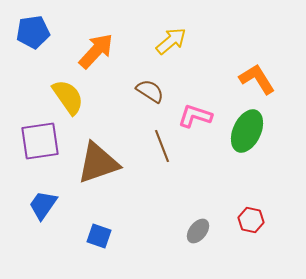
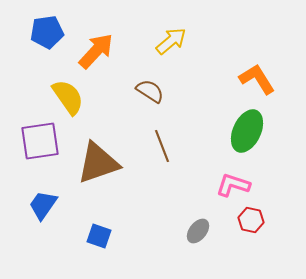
blue pentagon: moved 14 px right
pink L-shape: moved 38 px right, 69 px down
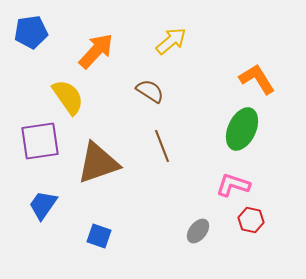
blue pentagon: moved 16 px left
green ellipse: moved 5 px left, 2 px up
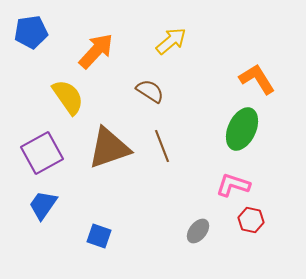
purple square: moved 2 px right, 12 px down; rotated 21 degrees counterclockwise
brown triangle: moved 11 px right, 15 px up
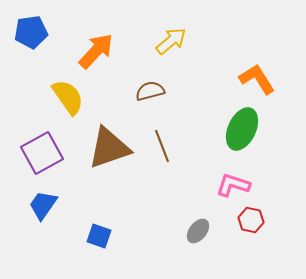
brown semicircle: rotated 48 degrees counterclockwise
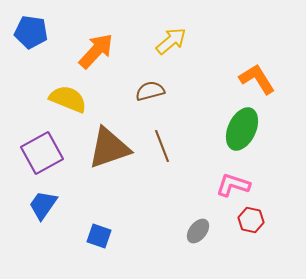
blue pentagon: rotated 16 degrees clockwise
yellow semicircle: moved 2 px down; rotated 33 degrees counterclockwise
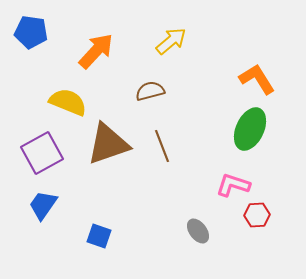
yellow semicircle: moved 3 px down
green ellipse: moved 8 px right
brown triangle: moved 1 px left, 4 px up
red hexagon: moved 6 px right, 5 px up; rotated 15 degrees counterclockwise
gray ellipse: rotated 75 degrees counterclockwise
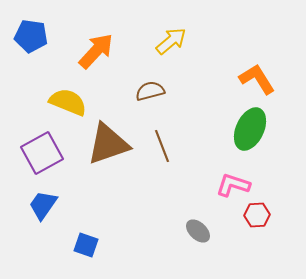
blue pentagon: moved 4 px down
gray ellipse: rotated 10 degrees counterclockwise
blue square: moved 13 px left, 9 px down
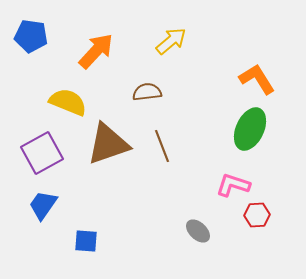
brown semicircle: moved 3 px left, 1 px down; rotated 8 degrees clockwise
blue square: moved 4 px up; rotated 15 degrees counterclockwise
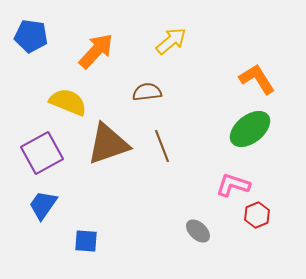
green ellipse: rotated 27 degrees clockwise
red hexagon: rotated 20 degrees counterclockwise
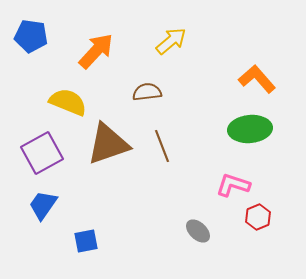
orange L-shape: rotated 9 degrees counterclockwise
green ellipse: rotated 33 degrees clockwise
red hexagon: moved 1 px right, 2 px down
blue square: rotated 15 degrees counterclockwise
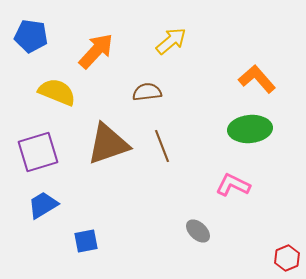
yellow semicircle: moved 11 px left, 10 px up
purple square: moved 4 px left, 1 px up; rotated 12 degrees clockwise
pink L-shape: rotated 8 degrees clockwise
blue trapezoid: rotated 24 degrees clockwise
red hexagon: moved 29 px right, 41 px down
